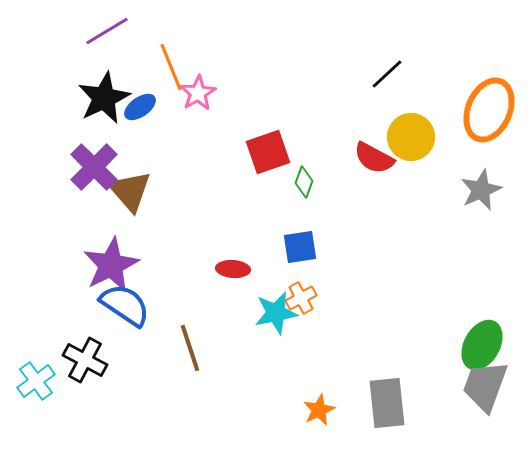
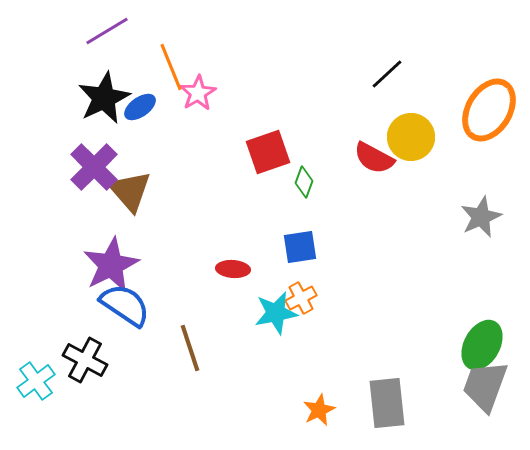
orange ellipse: rotated 8 degrees clockwise
gray star: moved 27 px down
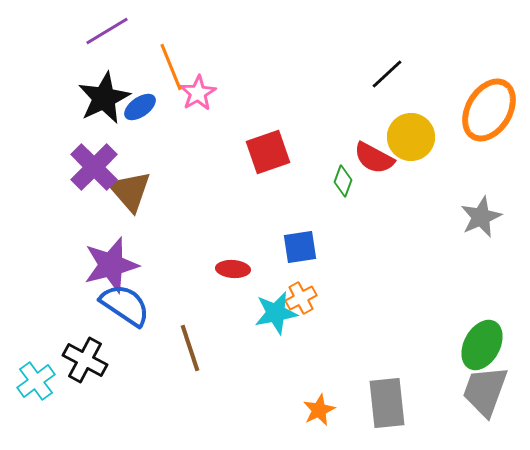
green diamond: moved 39 px right, 1 px up
purple star: rotated 12 degrees clockwise
gray trapezoid: moved 5 px down
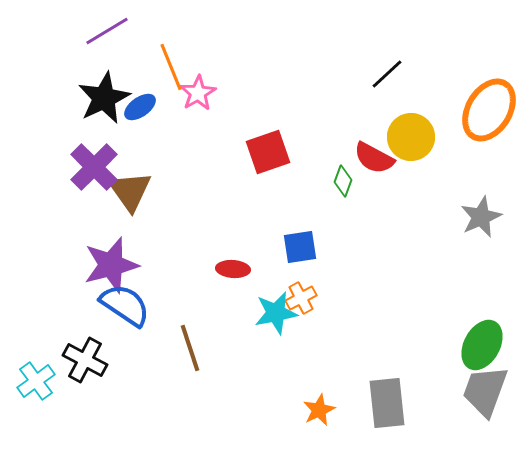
brown triangle: rotated 6 degrees clockwise
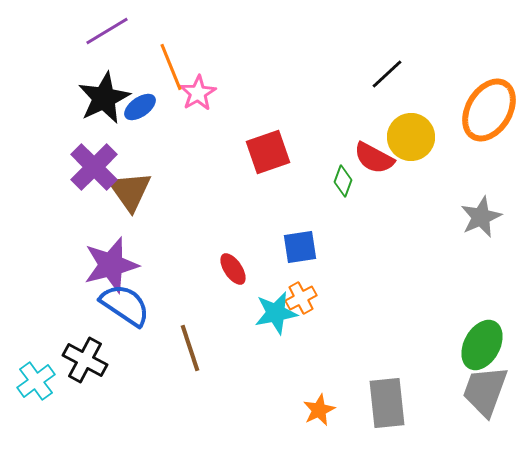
red ellipse: rotated 52 degrees clockwise
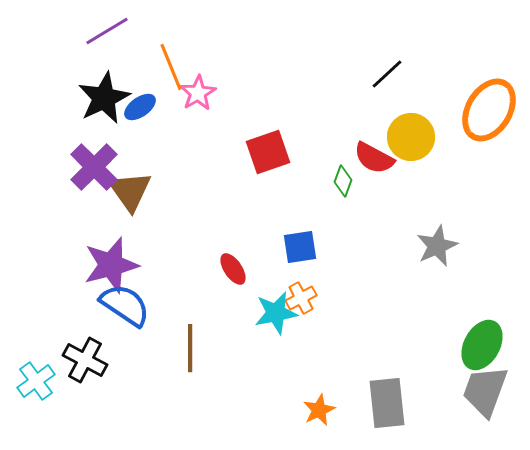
gray star: moved 44 px left, 29 px down
brown line: rotated 18 degrees clockwise
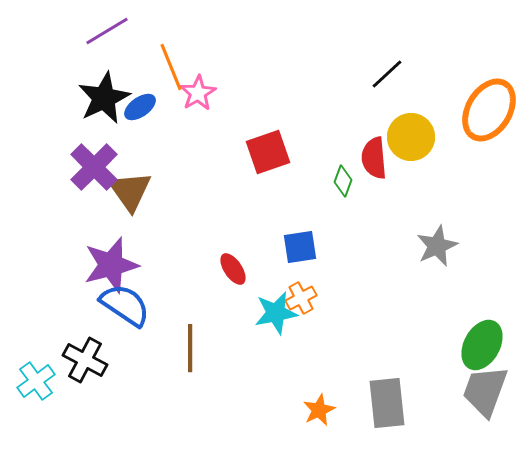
red semicircle: rotated 57 degrees clockwise
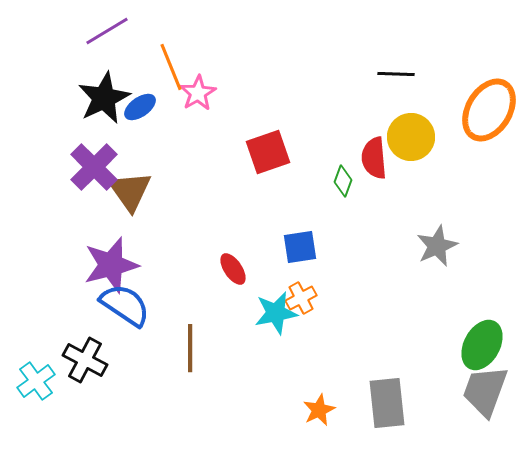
black line: moved 9 px right; rotated 45 degrees clockwise
